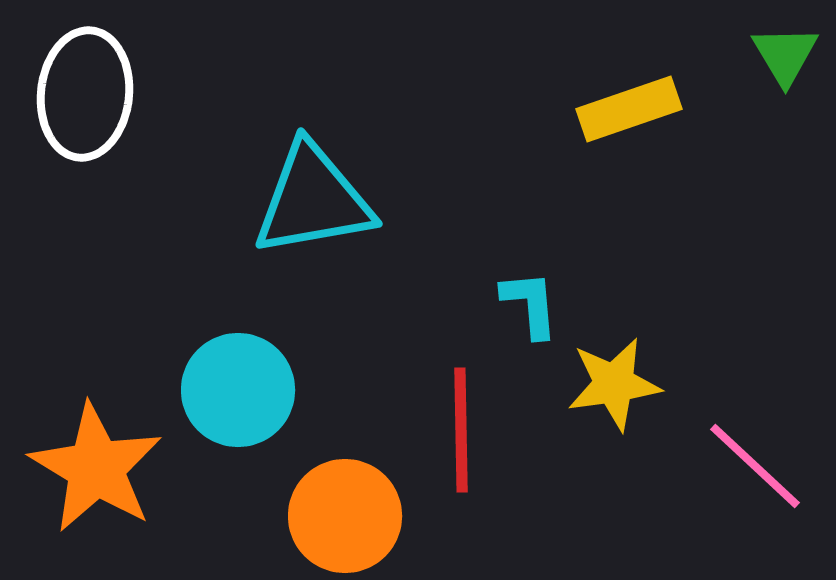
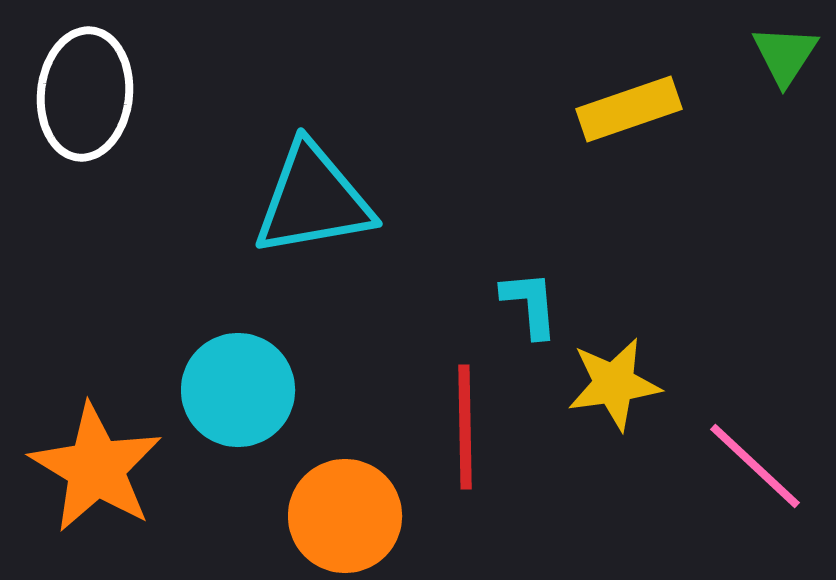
green triangle: rotated 4 degrees clockwise
red line: moved 4 px right, 3 px up
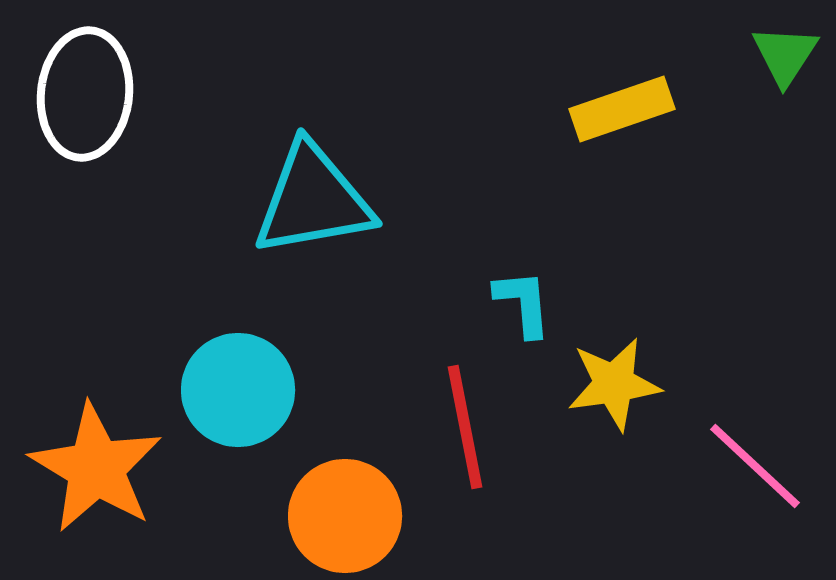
yellow rectangle: moved 7 px left
cyan L-shape: moved 7 px left, 1 px up
red line: rotated 10 degrees counterclockwise
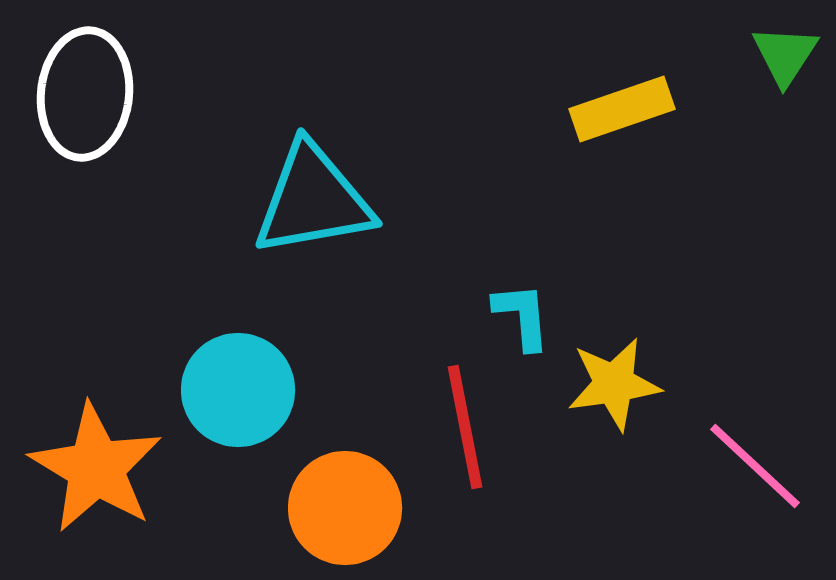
cyan L-shape: moved 1 px left, 13 px down
orange circle: moved 8 px up
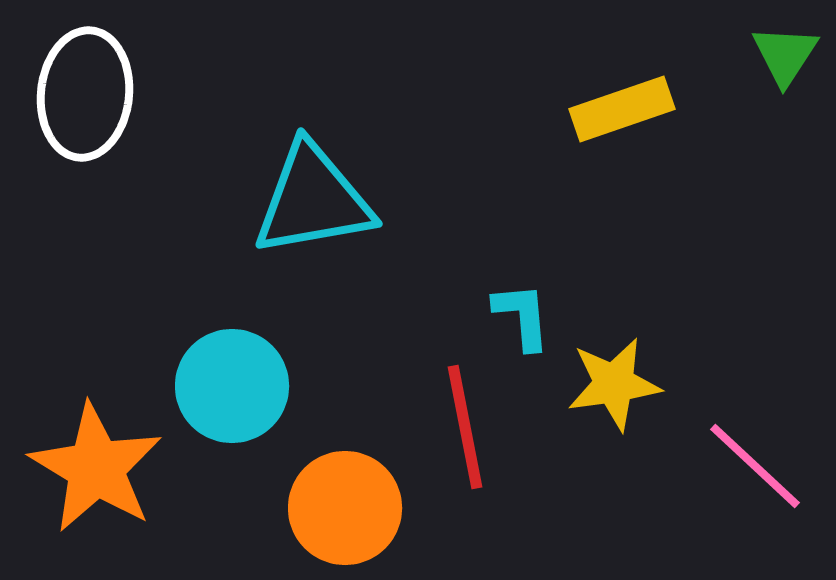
cyan circle: moved 6 px left, 4 px up
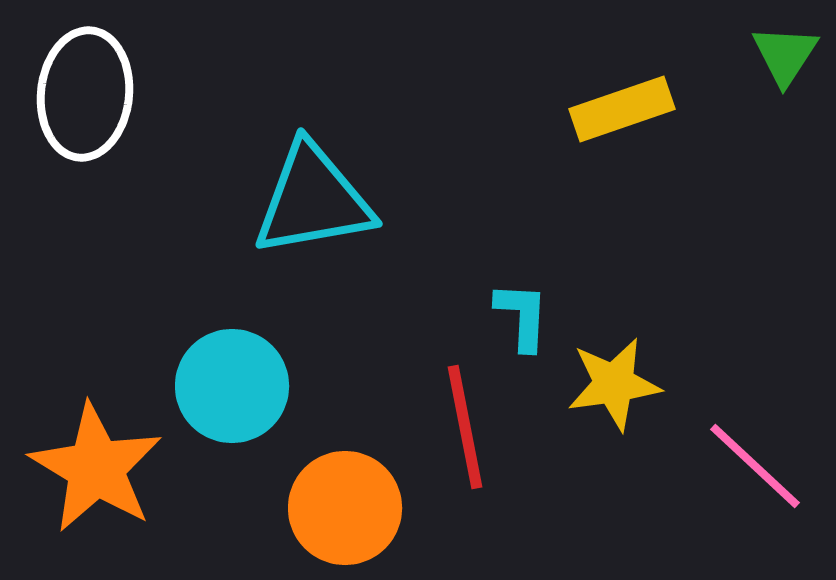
cyan L-shape: rotated 8 degrees clockwise
